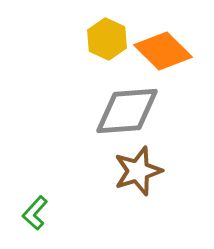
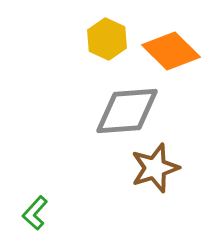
orange diamond: moved 8 px right
brown star: moved 17 px right, 3 px up
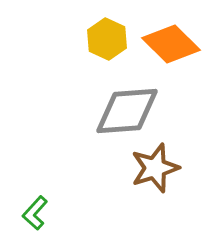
orange diamond: moved 7 px up
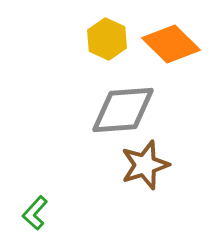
gray diamond: moved 4 px left, 1 px up
brown star: moved 10 px left, 3 px up
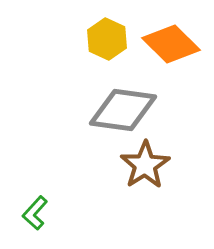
gray diamond: rotated 12 degrees clockwise
brown star: rotated 15 degrees counterclockwise
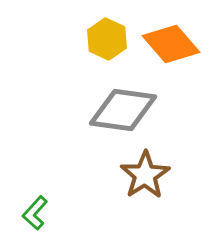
orange diamond: rotated 4 degrees clockwise
brown star: moved 10 px down
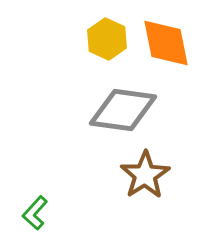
orange diamond: moved 5 px left, 1 px up; rotated 30 degrees clockwise
